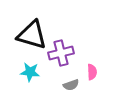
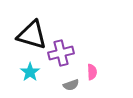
cyan star: rotated 30 degrees clockwise
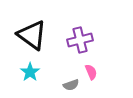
black triangle: rotated 20 degrees clockwise
purple cross: moved 19 px right, 13 px up
pink semicircle: moved 1 px left; rotated 21 degrees counterclockwise
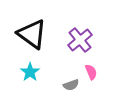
black triangle: moved 1 px up
purple cross: rotated 25 degrees counterclockwise
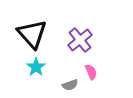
black triangle: rotated 12 degrees clockwise
cyan star: moved 6 px right, 5 px up
gray semicircle: moved 1 px left
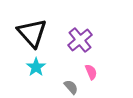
black triangle: moved 1 px up
gray semicircle: moved 1 px right, 2 px down; rotated 112 degrees counterclockwise
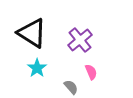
black triangle: rotated 16 degrees counterclockwise
cyan star: moved 1 px right, 1 px down
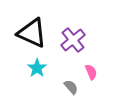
black triangle: rotated 8 degrees counterclockwise
purple cross: moved 7 px left
